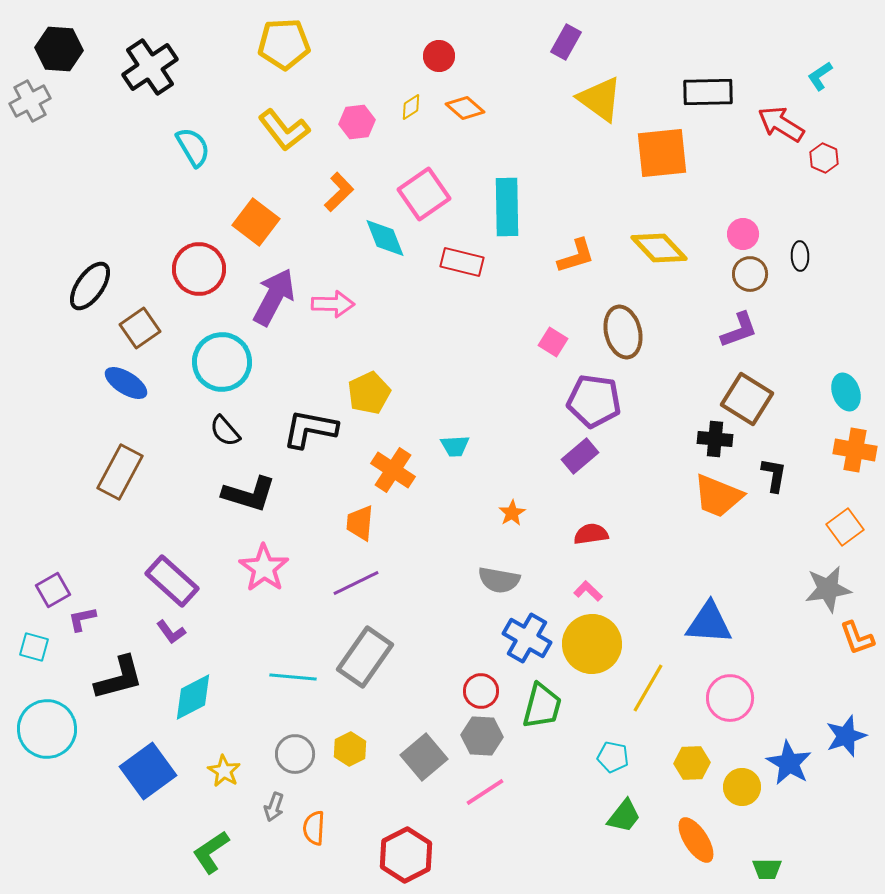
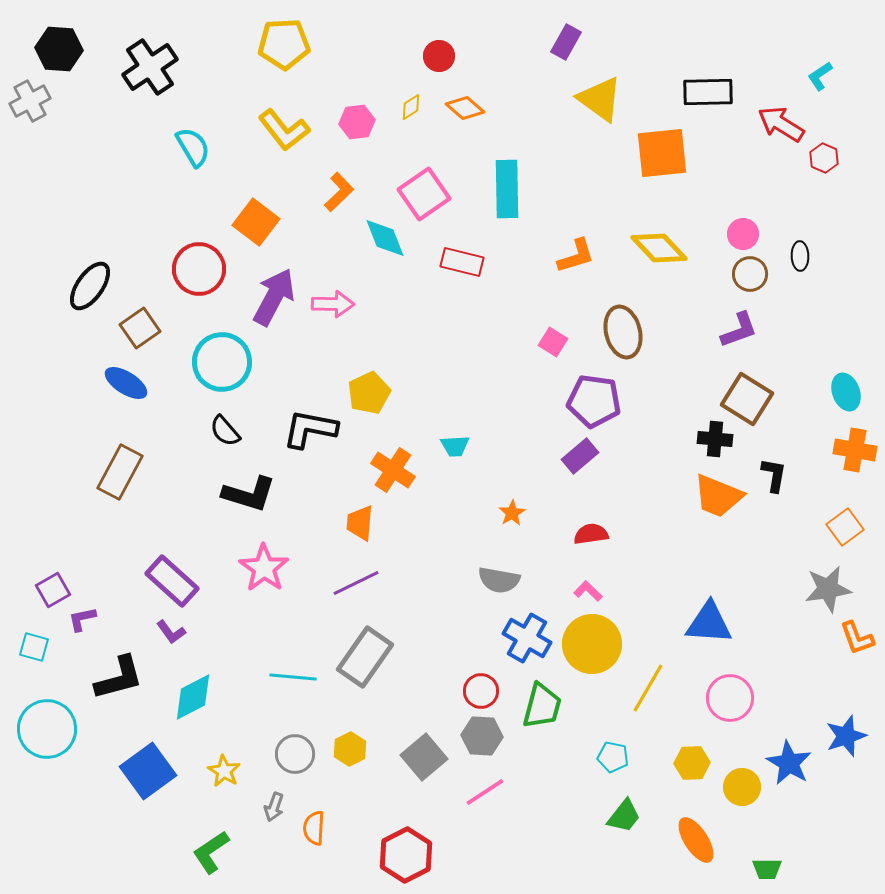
cyan rectangle at (507, 207): moved 18 px up
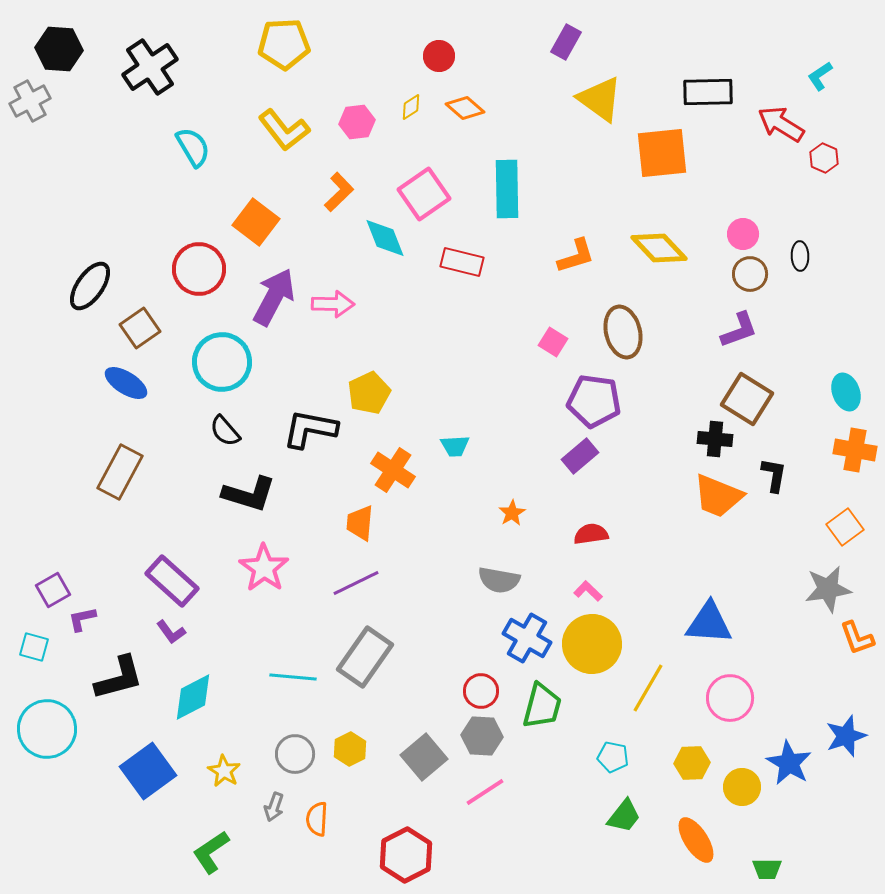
orange semicircle at (314, 828): moved 3 px right, 9 px up
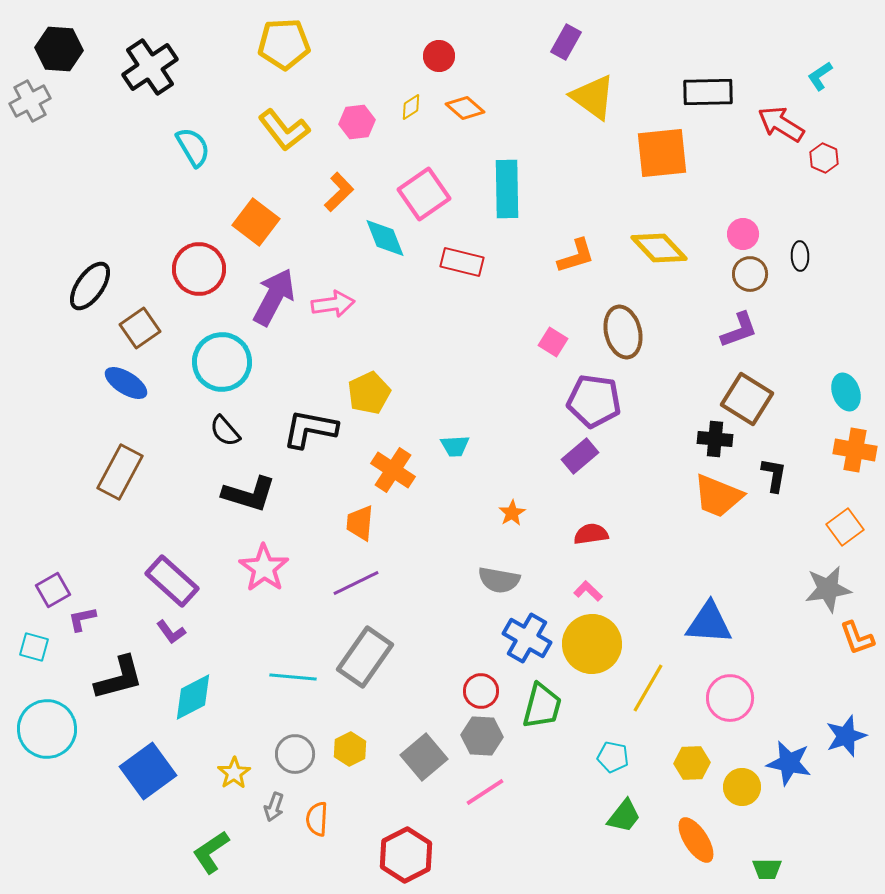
yellow triangle at (600, 99): moved 7 px left, 2 px up
pink arrow at (333, 304): rotated 9 degrees counterclockwise
blue star at (789, 763): rotated 18 degrees counterclockwise
yellow star at (224, 771): moved 10 px right, 2 px down; rotated 8 degrees clockwise
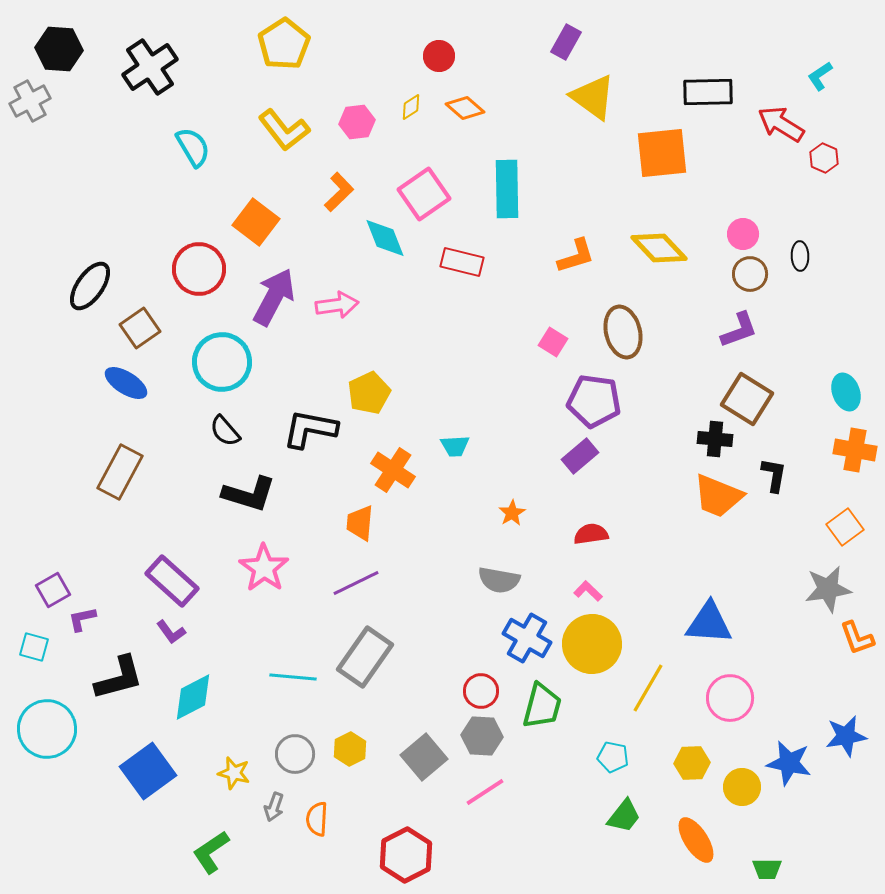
yellow pentagon at (284, 44): rotated 30 degrees counterclockwise
pink arrow at (333, 304): moved 4 px right, 1 px down
blue star at (846, 736): rotated 9 degrees clockwise
yellow star at (234, 773): rotated 24 degrees counterclockwise
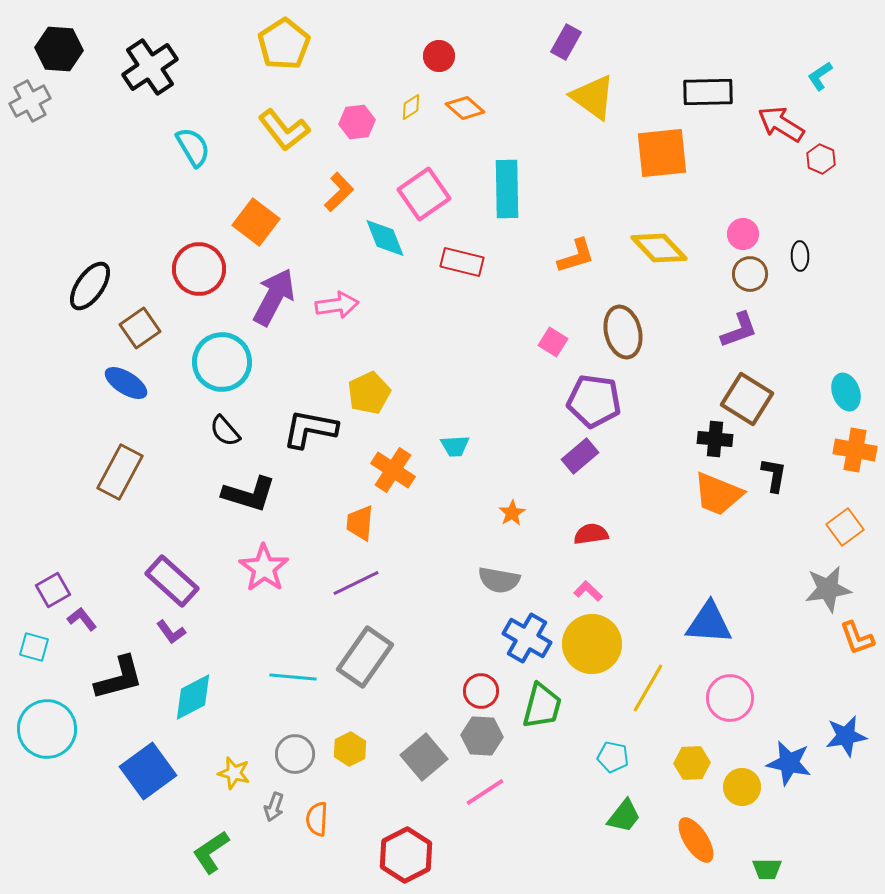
red hexagon at (824, 158): moved 3 px left, 1 px down
orange trapezoid at (718, 496): moved 2 px up
purple L-shape at (82, 619): rotated 64 degrees clockwise
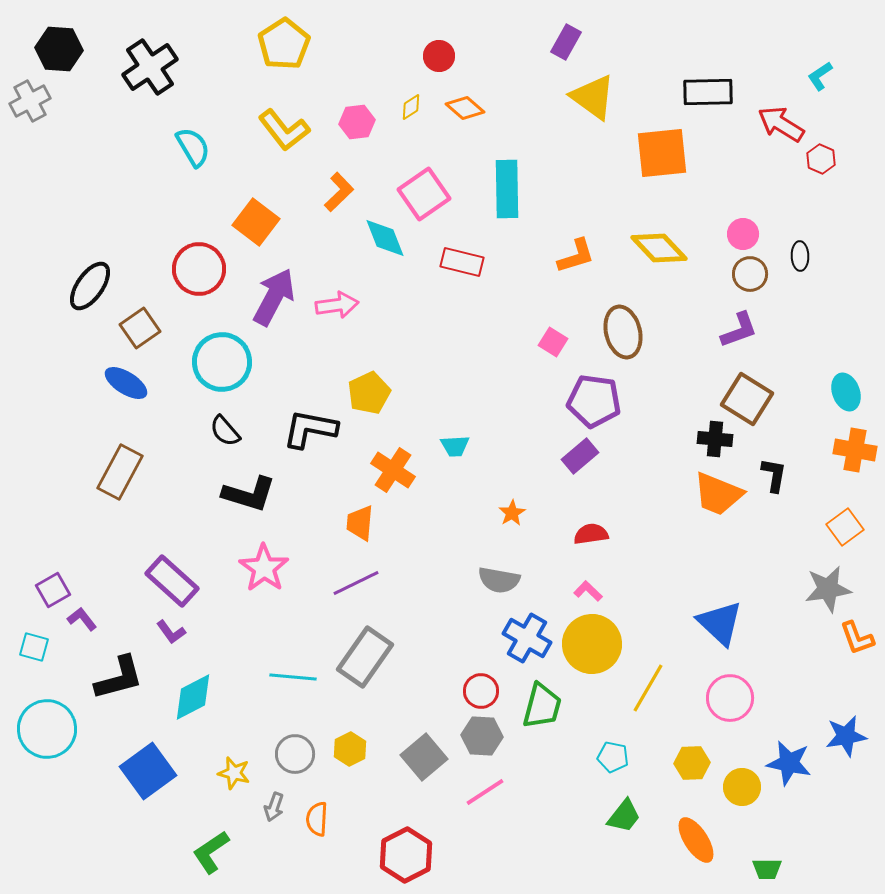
blue triangle at (709, 623): moved 11 px right; rotated 39 degrees clockwise
